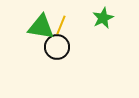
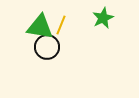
green triangle: moved 1 px left
black circle: moved 10 px left
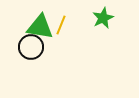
black circle: moved 16 px left
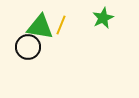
black circle: moved 3 px left
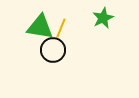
yellow line: moved 3 px down
black circle: moved 25 px right, 3 px down
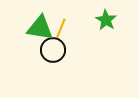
green star: moved 3 px right, 2 px down; rotated 15 degrees counterclockwise
green triangle: moved 1 px down
